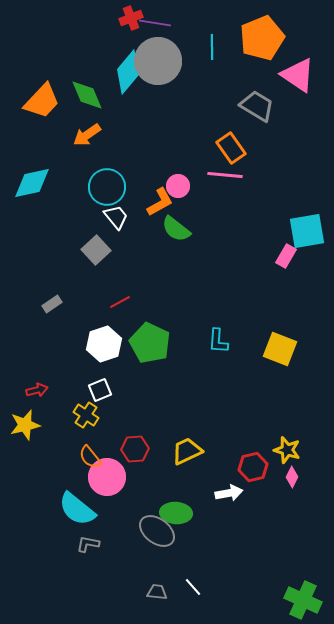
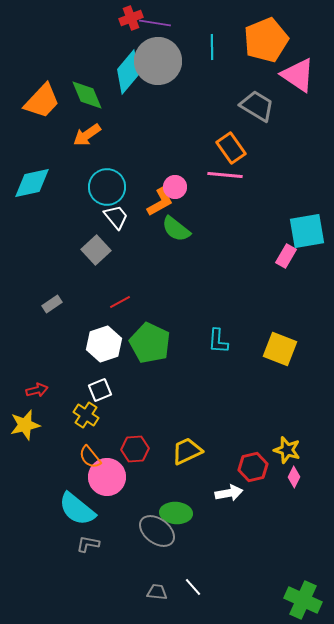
orange pentagon at (262, 38): moved 4 px right, 2 px down
pink circle at (178, 186): moved 3 px left, 1 px down
pink diamond at (292, 477): moved 2 px right
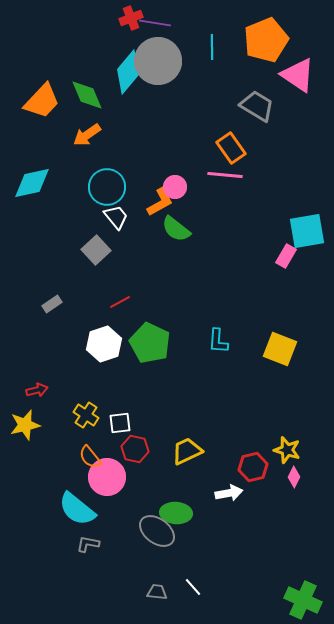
white square at (100, 390): moved 20 px right, 33 px down; rotated 15 degrees clockwise
red hexagon at (135, 449): rotated 16 degrees clockwise
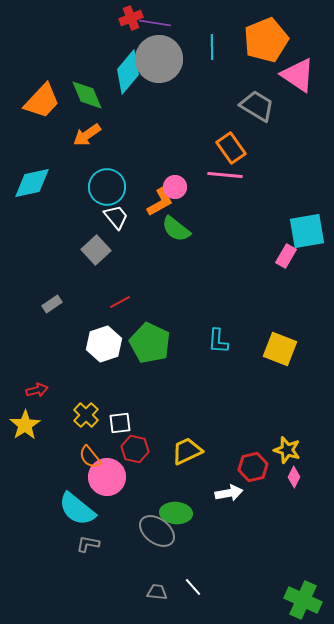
gray circle at (158, 61): moved 1 px right, 2 px up
yellow cross at (86, 415): rotated 10 degrees clockwise
yellow star at (25, 425): rotated 20 degrees counterclockwise
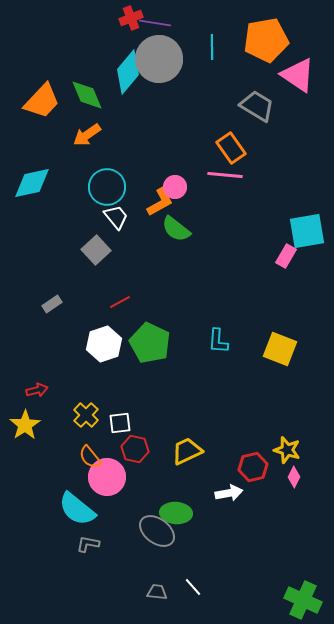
orange pentagon at (266, 40): rotated 12 degrees clockwise
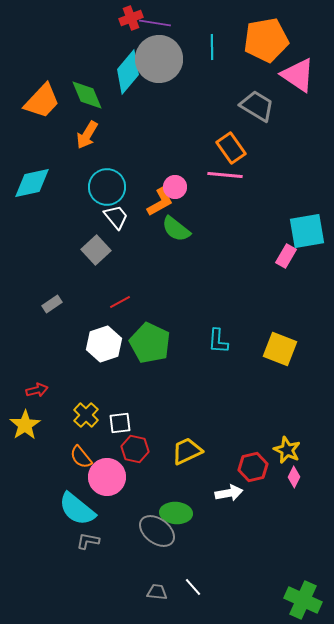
orange arrow at (87, 135): rotated 24 degrees counterclockwise
yellow star at (287, 450): rotated 8 degrees clockwise
orange semicircle at (90, 457): moved 9 px left
gray L-shape at (88, 544): moved 3 px up
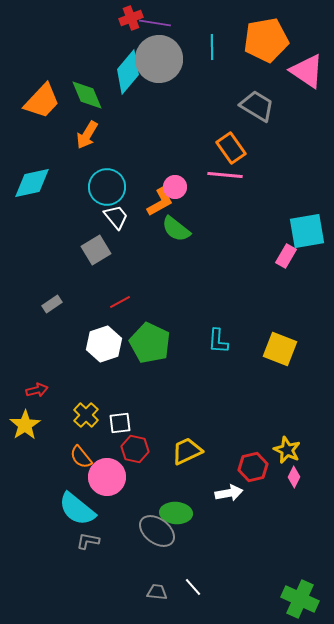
pink triangle at (298, 75): moved 9 px right, 4 px up
gray square at (96, 250): rotated 12 degrees clockwise
green cross at (303, 600): moved 3 px left, 1 px up
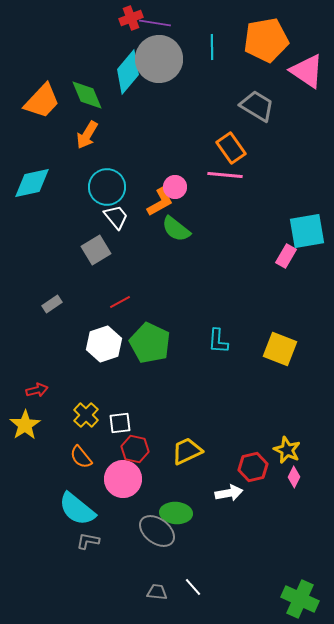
pink circle at (107, 477): moved 16 px right, 2 px down
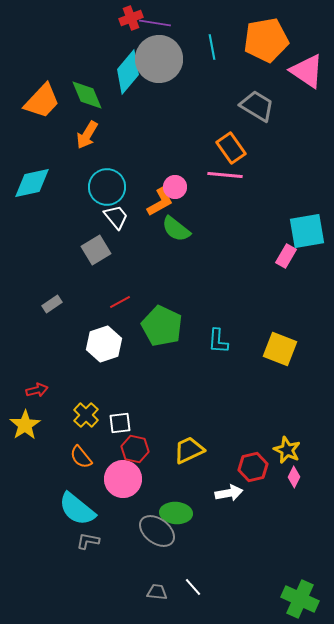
cyan line at (212, 47): rotated 10 degrees counterclockwise
green pentagon at (150, 343): moved 12 px right, 17 px up
yellow trapezoid at (187, 451): moved 2 px right, 1 px up
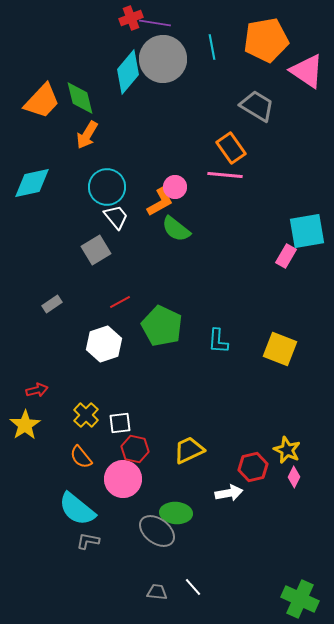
gray circle at (159, 59): moved 4 px right
green diamond at (87, 95): moved 7 px left, 3 px down; rotated 9 degrees clockwise
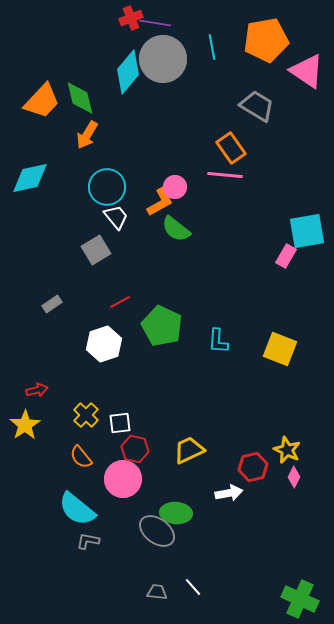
cyan diamond at (32, 183): moved 2 px left, 5 px up
